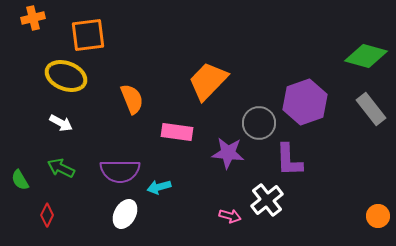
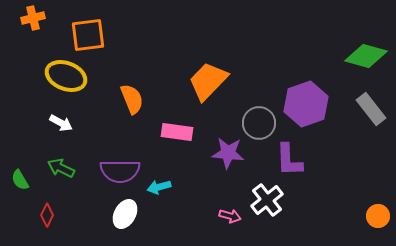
purple hexagon: moved 1 px right, 2 px down
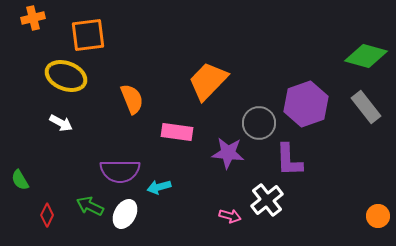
gray rectangle: moved 5 px left, 2 px up
green arrow: moved 29 px right, 38 px down
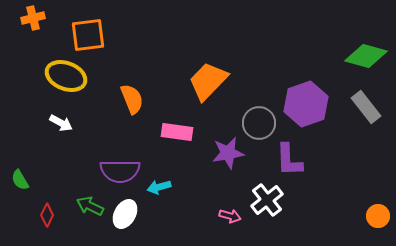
purple star: rotated 16 degrees counterclockwise
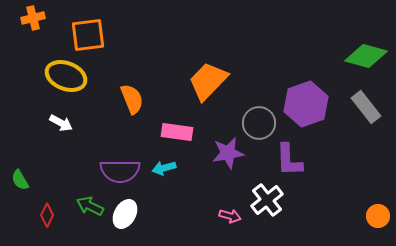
cyan arrow: moved 5 px right, 19 px up
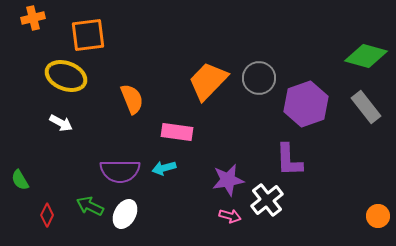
gray circle: moved 45 px up
purple star: moved 27 px down
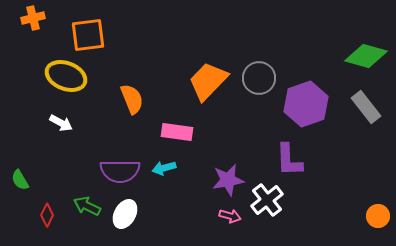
green arrow: moved 3 px left
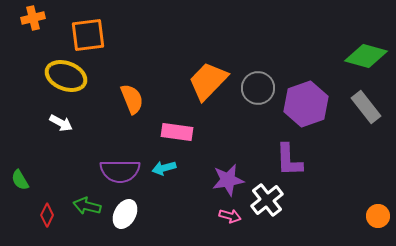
gray circle: moved 1 px left, 10 px down
green arrow: rotated 12 degrees counterclockwise
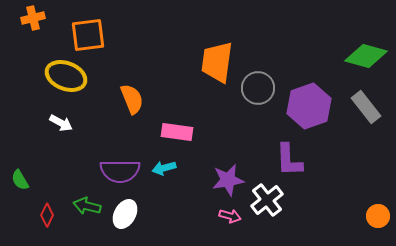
orange trapezoid: moved 9 px right, 19 px up; rotated 36 degrees counterclockwise
purple hexagon: moved 3 px right, 2 px down
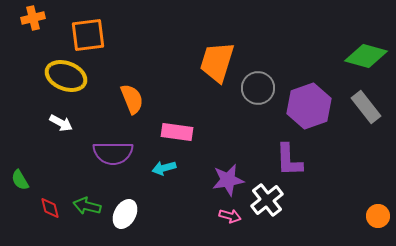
orange trapezoid: rotated 9 degrees clockwise
purple semicircle: moved 7 px left, 18 px up
red diamond: moved 3 px right, 7 px up; rotated 40 degrees counterclockwise
